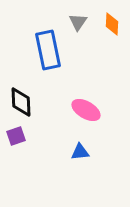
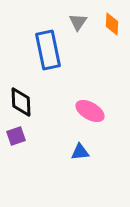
pink ellipse: moved 4 px right, 1 px down
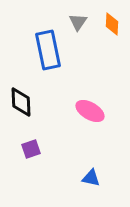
purple square: moved 15 px right, 13 px down
blue triangle: moved 11 px right, 26 px down; rotated 18 degrees clockwise
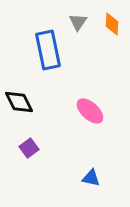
black diamond: moved 2 px left; rotated 24 degrees counterclockwise
pink ellipse: rotated 12 degrees clockwise
purple square: moved 2 px left, 1 px up; rotated 18 degrees counterclockwise
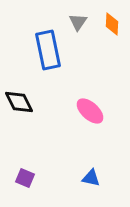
purple square: moved 4 px left, 30 px down; rotated 30 degrees counterclockwise
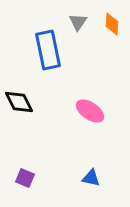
pink ellipse: rotated 8 degrees counterclockwise
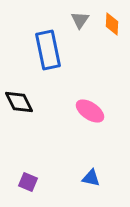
gray triangle: moved 2 px right, 2 px up
purple square: moved 3 px right, 4 px down
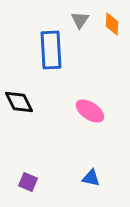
blue rectangle: moved 3 px right; rotated 9 degrees clockwise
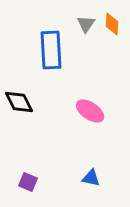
gray triangle: moved 6 px right, 4 px down
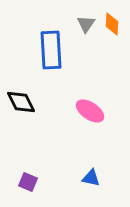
black diamond: moved 2 px right
